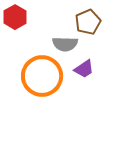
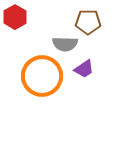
brown pentagon: rotated 25 degrees clockwise
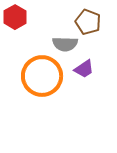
brown pentagon: rotated 20 degrees clockwise
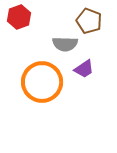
red hexagon: moved 4 px right; rotated 10 degrees clockwise
brown pentagon: moved 1 px right, 1 px up
orange circle: moved 6 px down
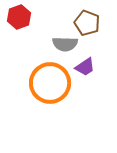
brown pentagon: moved 2 px left, 2 px down
purple trapezoid: moved 1 px right, 2 px up
orange circle: moved 8 px right, 1 px down
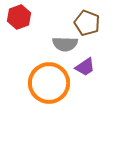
orange circle: moved 1 px left
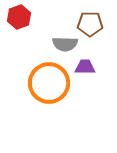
brown pentagon: moved 3 px right, 1 px down; rotated 20 degrees counterclockwise
purple trapezoid: rotated 145 degrees counterclockwise
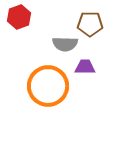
orange circle: moved 1 px left, 3 px down
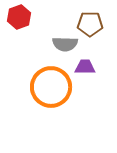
orange circle: moved 3 px right, 1 px down
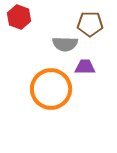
red hexagon: rotated 20 degrees counterclockwise
orange circle: moved 2 px down
